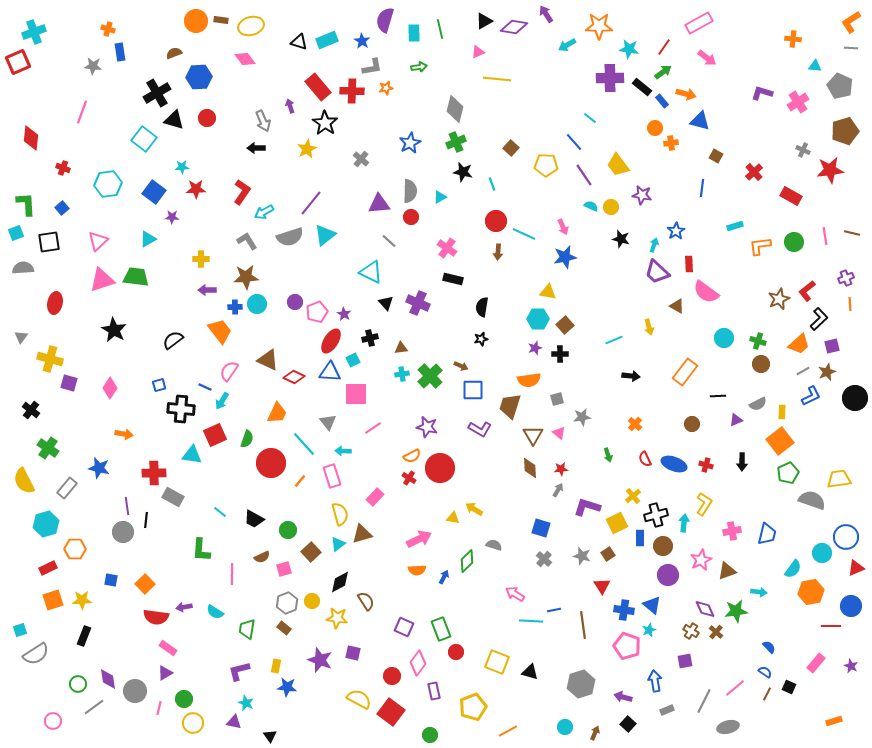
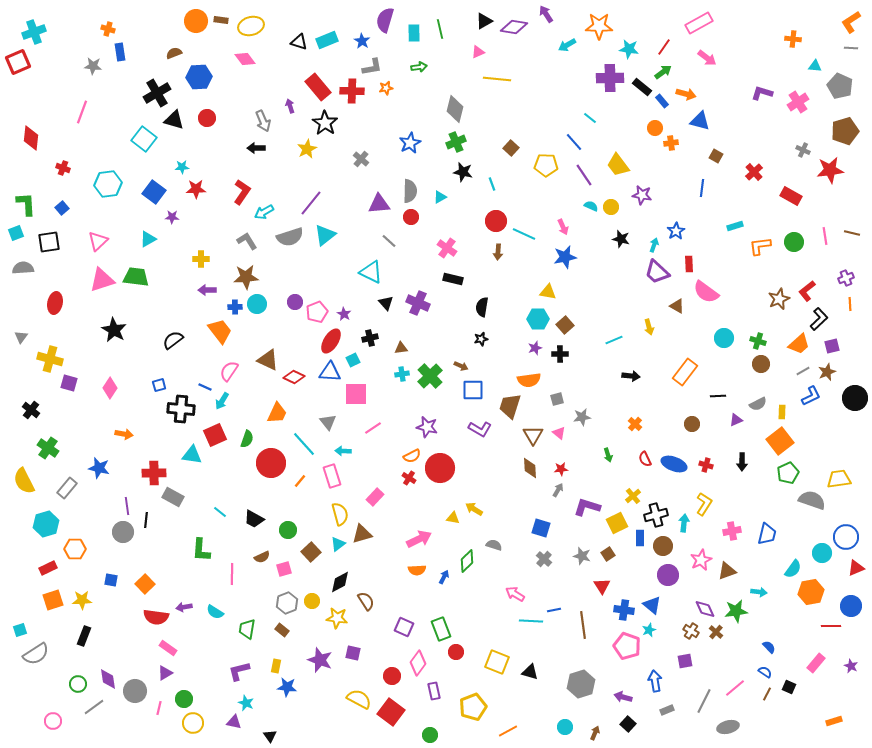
brown rectangle at (284, 628): moved 2 px left, 2 px down
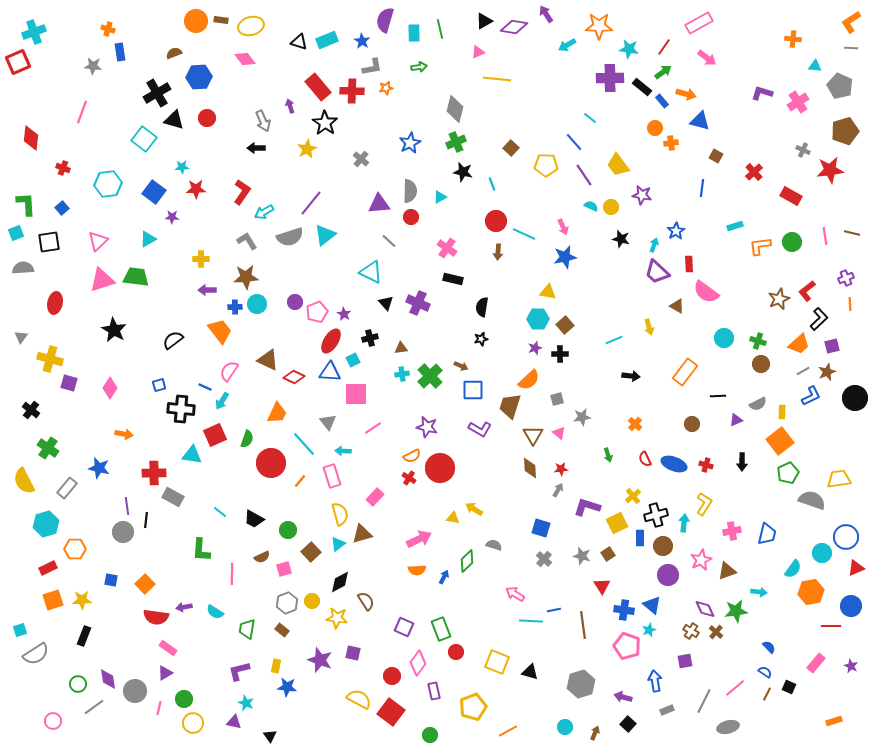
green circle at (794, 242): moved 2 px left
orange semicircle at (529, 380): rotated 35 degrees counterclockwise
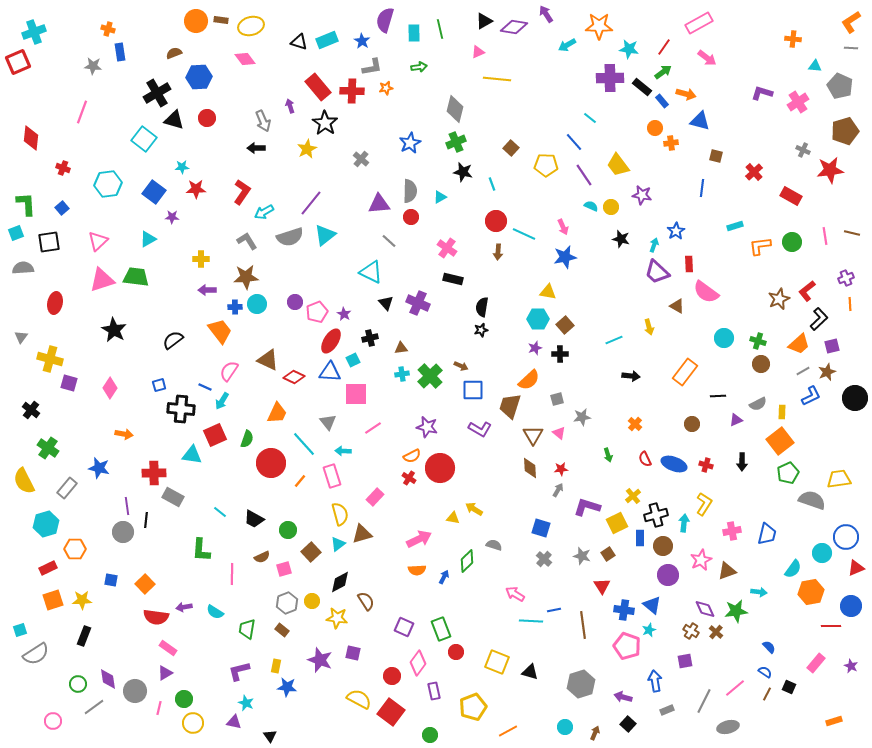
brown square at (716, 156): rotated 16 degrees counterclockwise
black star at (481, 339): moved 9 px up
